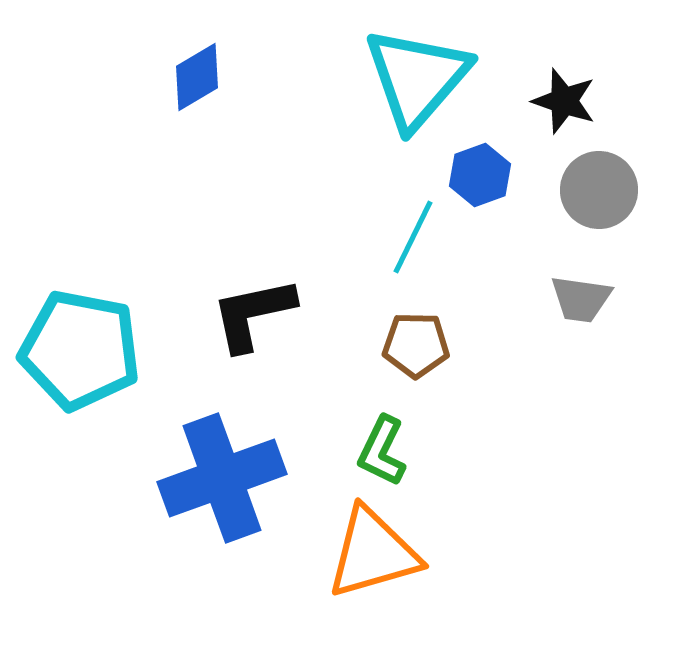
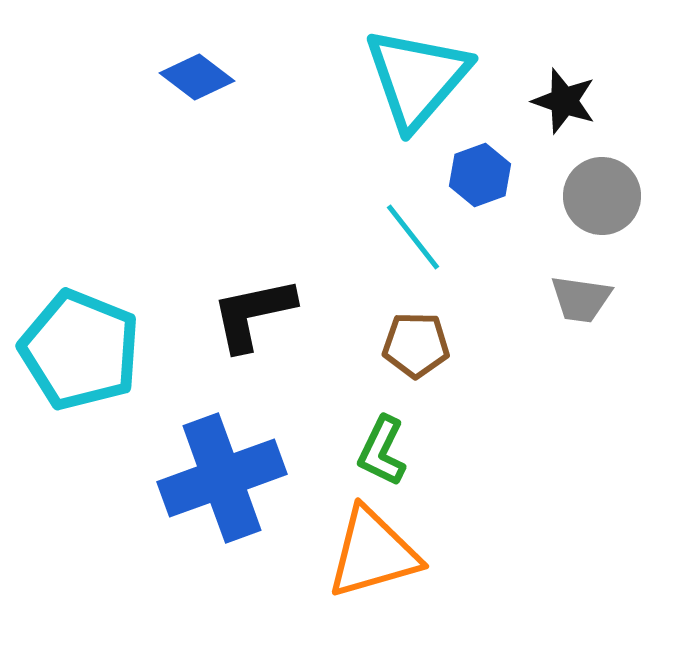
blue diamond: rotated 68 degrees clockwise
gray circle: moved 3 px right, 6 px down
cyan line: rotated 64 degrees counterclockwise
cyan pentagon: rotated 11 degrees clockwise
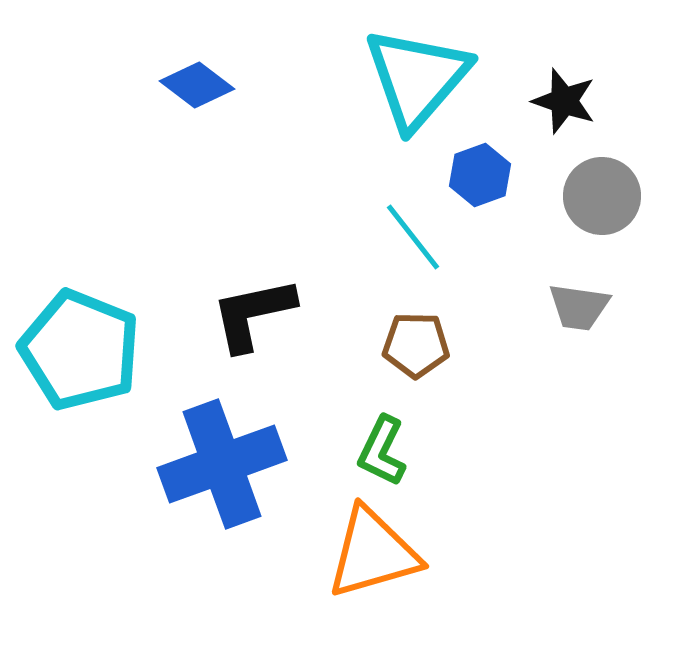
blue diamond: moved 8 px down
gray trapezoid: moved 2 px left, 8 px down
blue cross: moved 14 px up
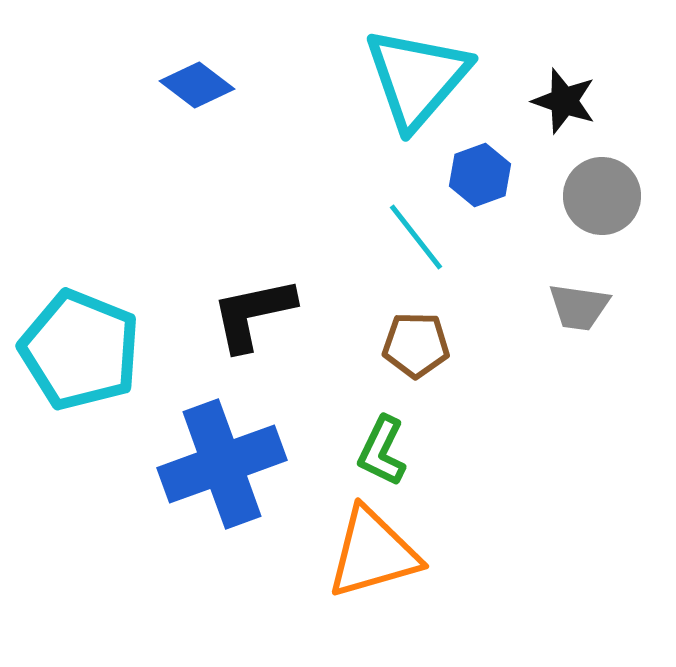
cyan line: moved 3 px right
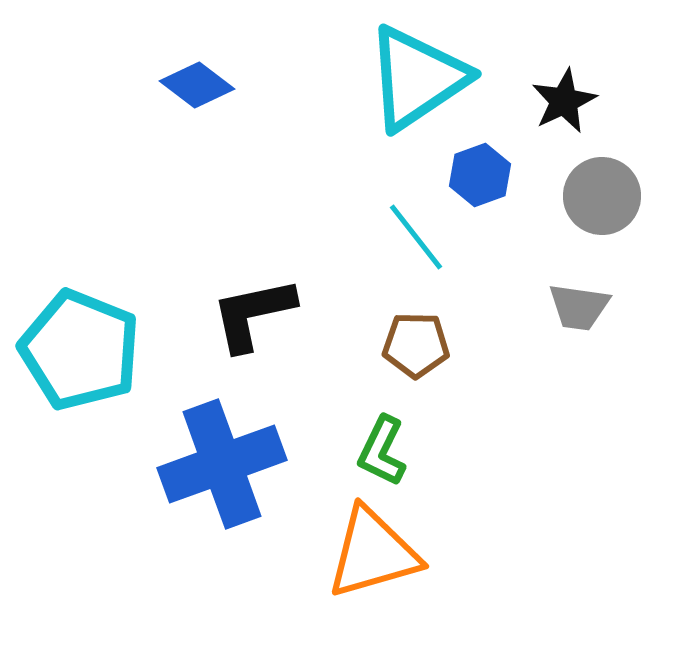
cyan triangle: rotated 15 degrees clockwise
black star: rotated 28 degrees clockwise
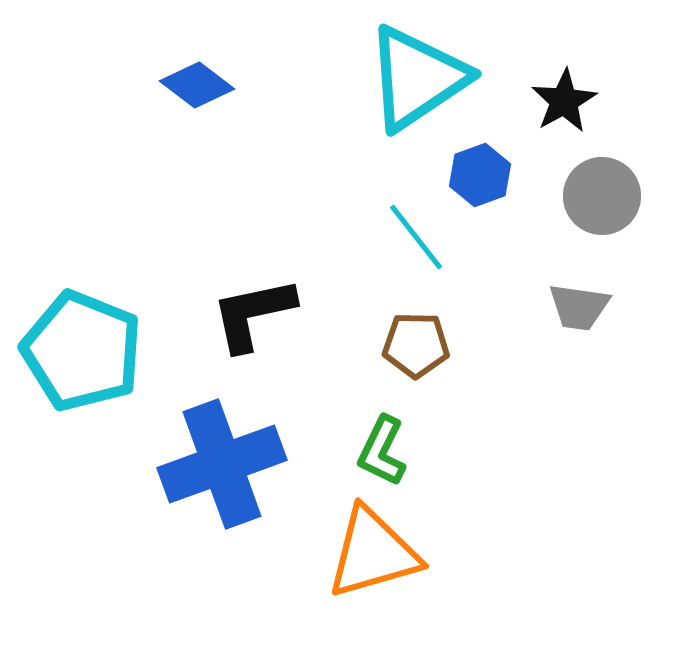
black star: rotated 4 degrees counterclockwise
cyan pentagon: moved 2 px right, 1 px down
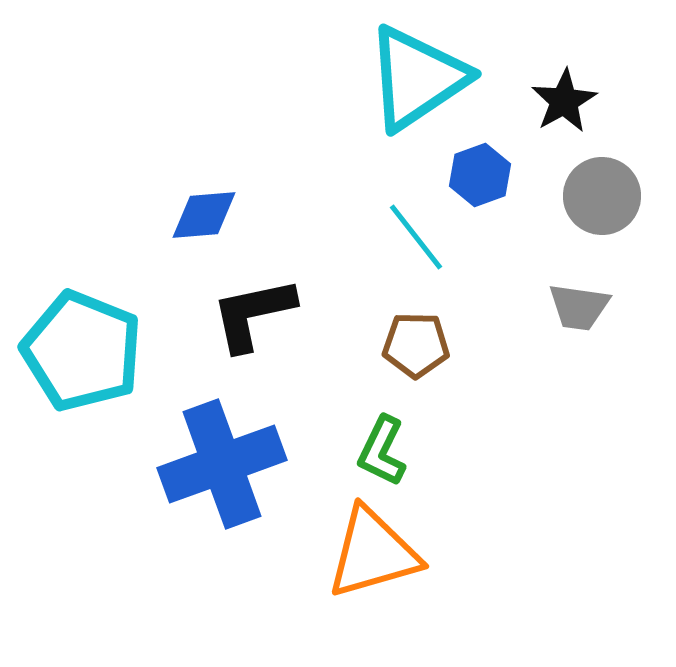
blue diamond: moved 7 px right, 130 px down; rotated 42 degrees counterclockwise
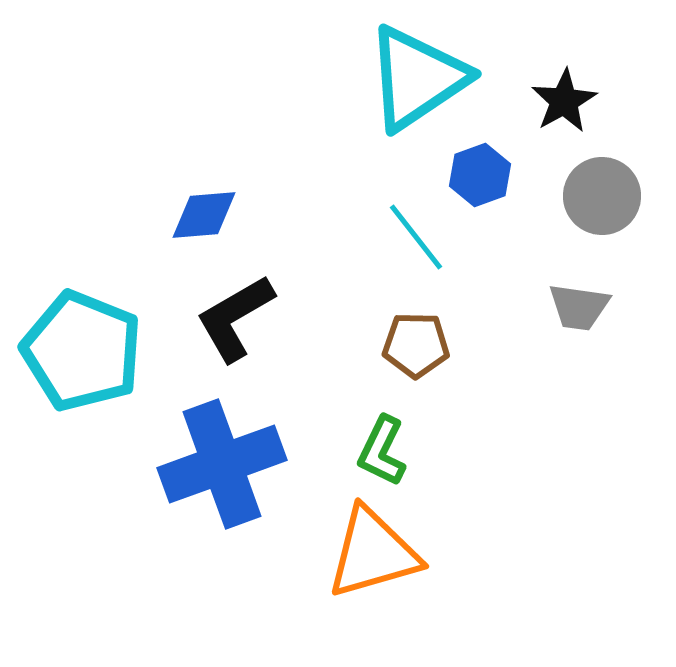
black L-shape: moved 18 px left, 4 px down; rotated 18 degrees counterclockwise
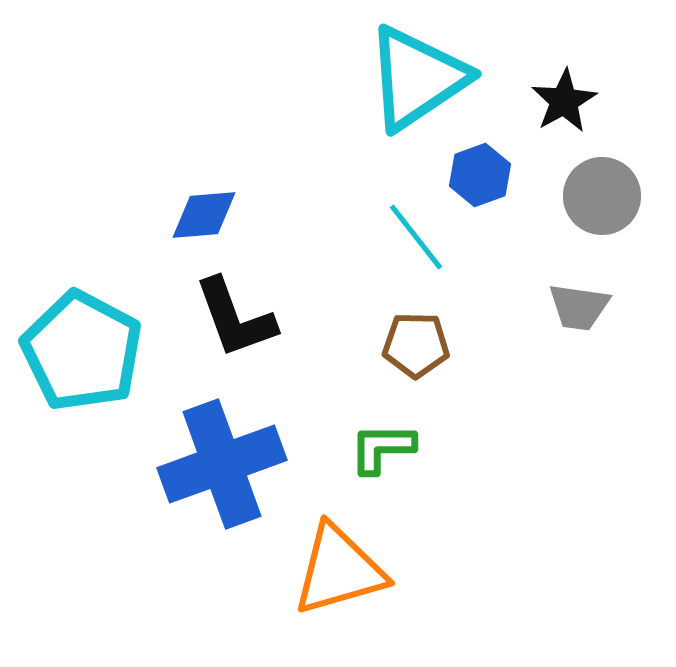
black L-shape: rotated 80 degrees counterclockwise
cyan pentagon: rotated 6 degrees clockwise
green L-shape: moved 3 px up; rotated 64 degrees clockwise
orange triangle: moved 34 px left, 17 px down
